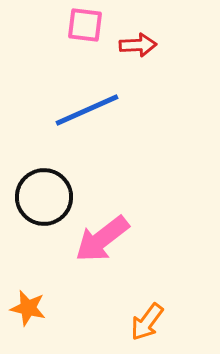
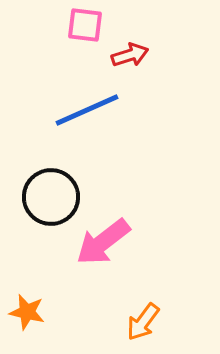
red arrow: moved 8 px left, 10 px down; rotated 15 degrees counterclockwise
black circle: moved 7 px right
pink arrow: moved 1 px right, 3 px down
orange star: moved 1 px left, 4 px down
orange arrow: moved 4 px left
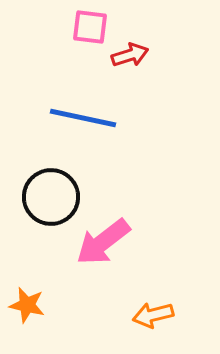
pink square: moved 5 px right, 2 px down
blue line: moved 4 px left, 8 px down; rotated 36 degrees clockwise
orange star: moved 7 px up
orange arrow: moved 10 px right, 7 px up; rotated 39 degrees clockwise
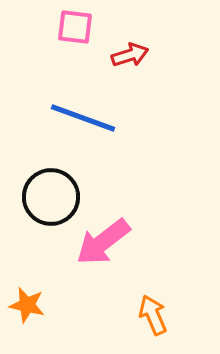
pink square: moved 15 px left
blue line: rotated 8 degrees clockwise
orange arrow: rotated 81 degrees clockwise
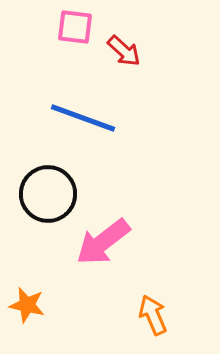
red arrow: moved 6 px left, 4 px up; rotated 60 degrees clockwise
black circle: moved 3 px left, 3 px up
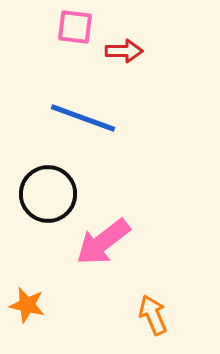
red arrow: rotated 42 degrees counterclockwise
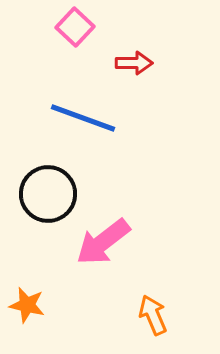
pink square: rotated 36 degrees clockwise
red arrow: moved 10 px right, 12 px down
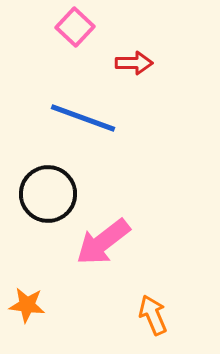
orange star: rotated 6 degrees counterclockwise
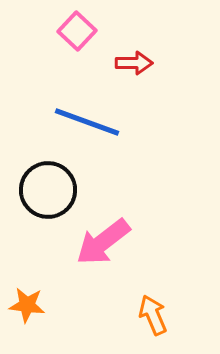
pink square: moved 2 px right, 4 px down
blue line: moved 4 px right, 4 px down
black circle: moved 4 px up
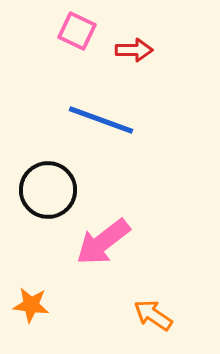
pink square: rotated 18 degrees counterclockwise
red arrow: moved 13 px up
blue line: moved 14 px right, 2 px up
orange star: moved 4 px right
orange arrow: rotated 33 degrees counterclockwise
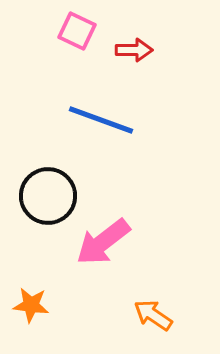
black circle: moved 6 px down
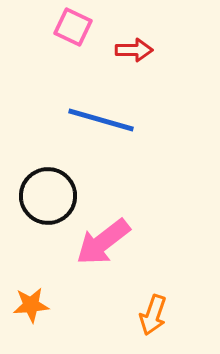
pink square: moved 4 px left, 4 px up
blue line: rotated 4 degrees counterclockwise
orange star: rotated 12 degrees counterclockwise
orange arrow: rotated 105 degrees counterclockwise
